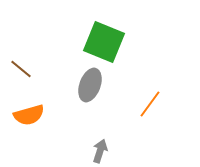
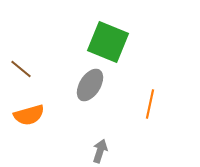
green square: moved 4 px right
gray ellipse: rotated 12 degrees clockwise
orange line: rotated 24 degrees counterclockwise
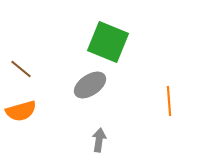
gray ellipse: rotated 24 degrees clockwise
orange line: moved 19 px right, 3 px up; rotated 16 degrees counterclockwise
orange semicircle: moved 8 px left, 4 px up
gray arrow: moved 1 px left, 11 px up; rotated 10 degrees counterclockwise
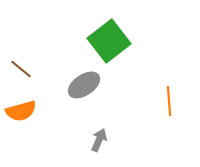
green square: moved 1 px right, 1 px up; rotated 30 degrees clockwise
gray ellipse: moved 6 px left
gray arrow: rotated 15 degrees clockwise
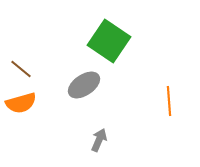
green square: rotated 18 degrees counterclockwise
orange semicircle: moved 8 px up
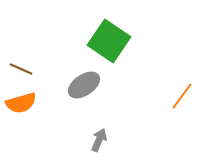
brown line: rotated 15 degrees counterclockwise
orange line: moved 13 px right, 5 px up; rotated 40 degrees clockwise
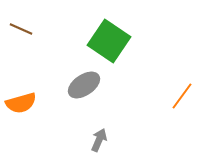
brown line: moved 40 px up
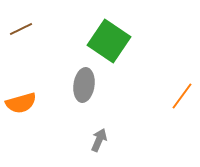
brown line: rotated 50 degrees counterclockwise
gray ellipse: rotated 48 degrees counterclockwise
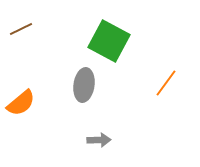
green square: rotated 6 degrees counterclockwise
orange line: moved 16 px left, 13 px up
orange semicircle: rotated 24 degrees counterclockwise
gray arrow: rotated 65 degrees clockwise
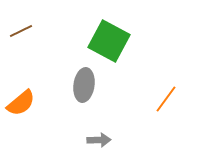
brown line: moved 2 px down
orange line: moved 16 px down
